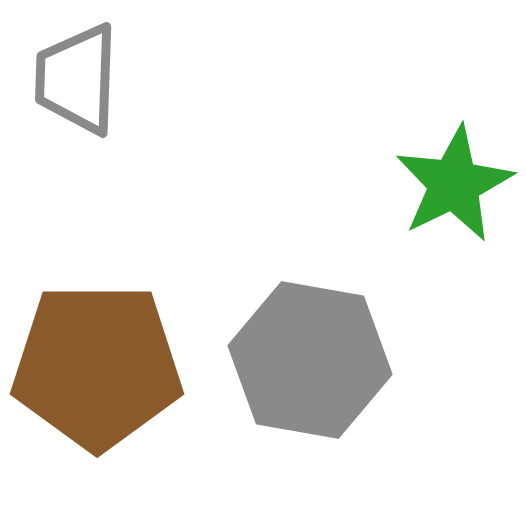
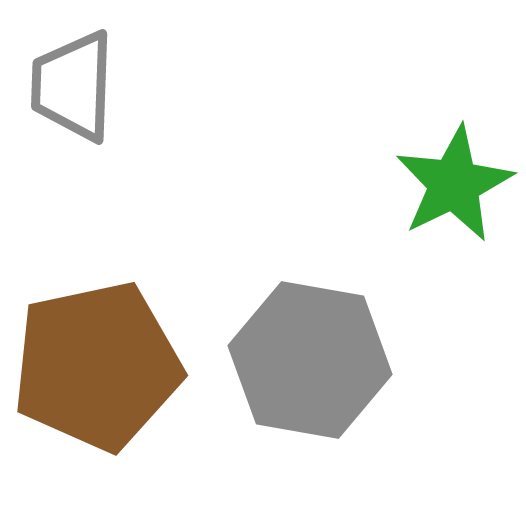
gray trapezoid: moved 4 px left, 7 px down
brown pentagon: rotated 12 degrees counterclockwise
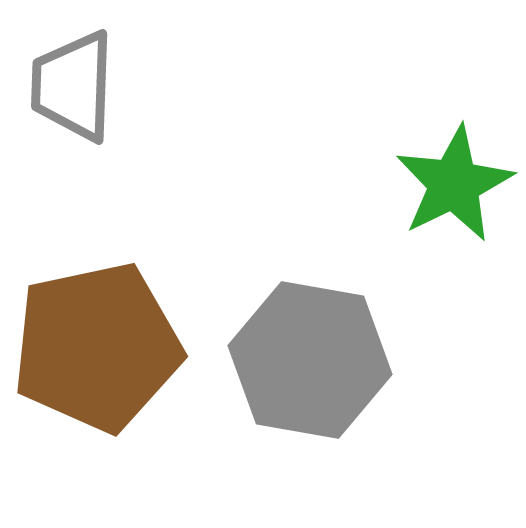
brown pentagon: moved 19 px up
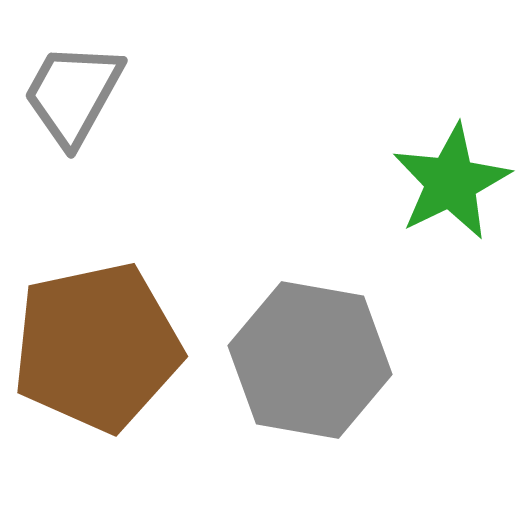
gray trapezoid: moved 8 px down; rotated 27 degrees clockwise
green star: moved 3 px left, 2 px up
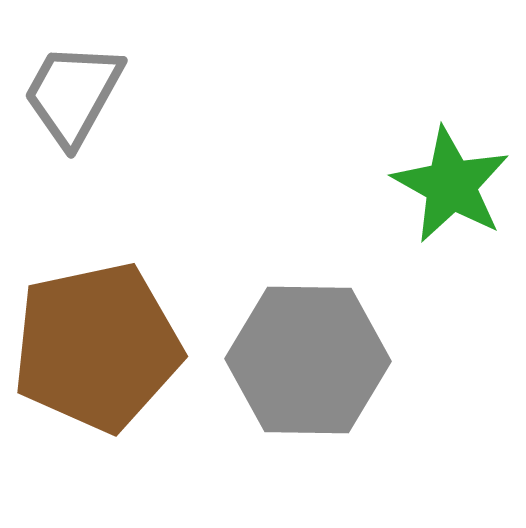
green star: moved 3 px down; rotated 17 degrees counterclockwise
gray hexagon: moved 2 px left; rotated 9 degrees counterclockwise
